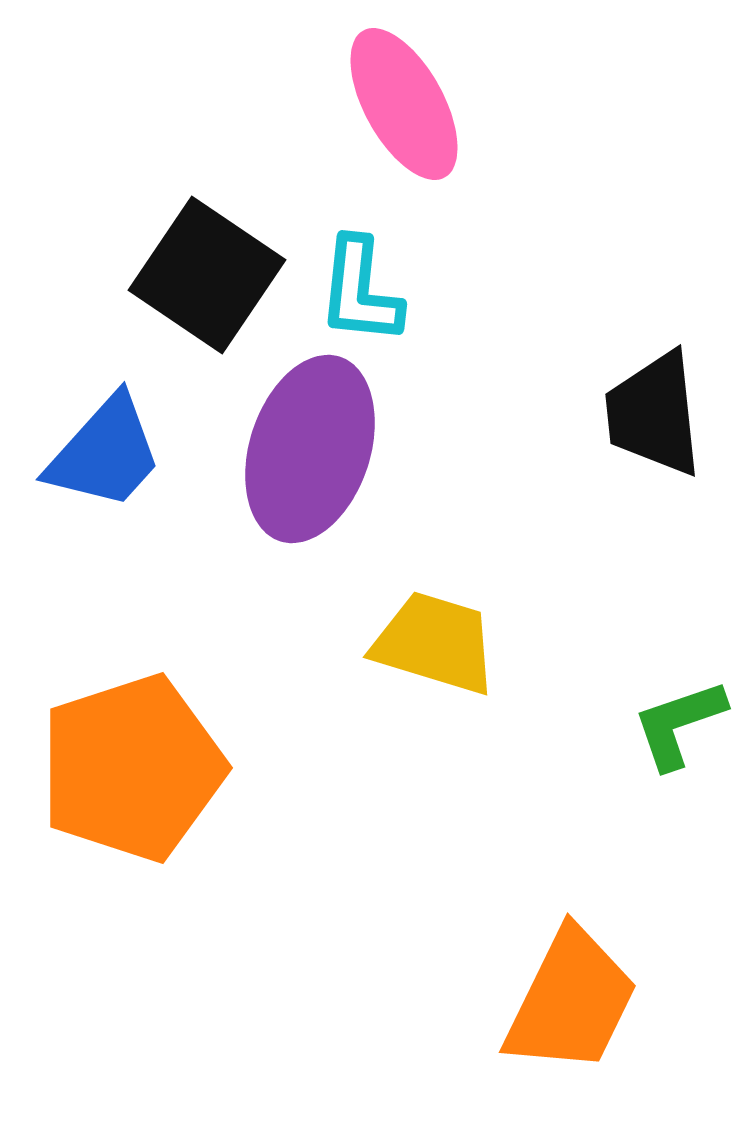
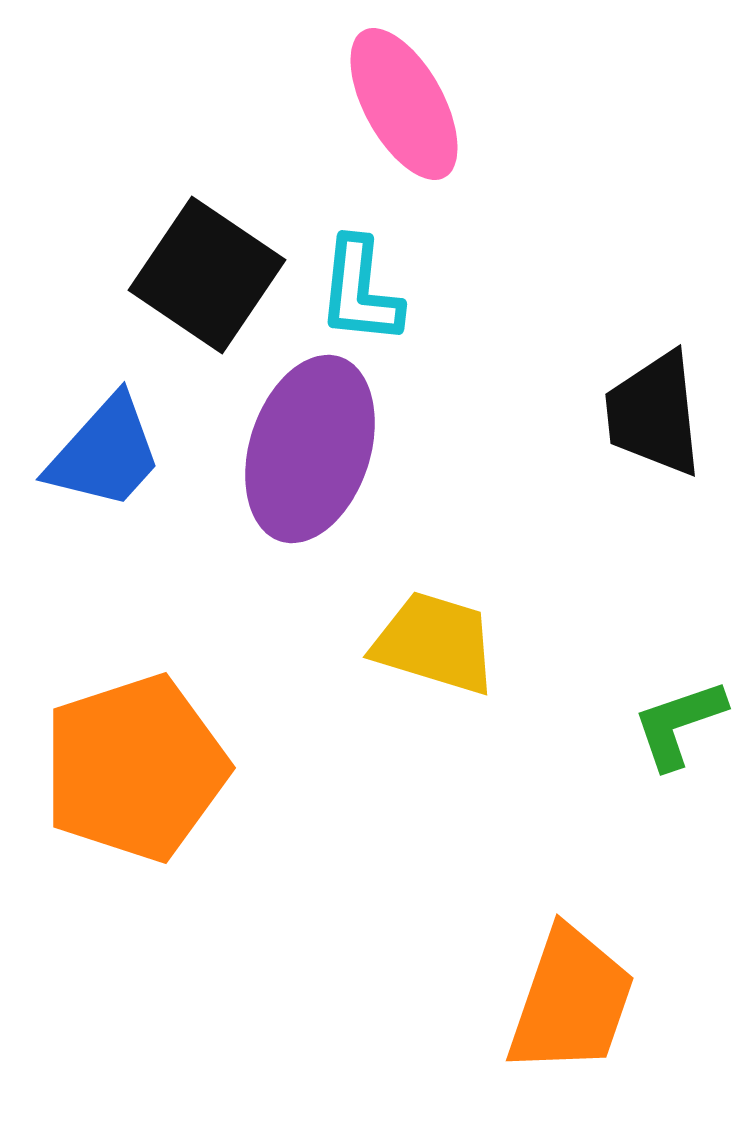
orange pentagon: moved 3 px right
orange trapezoid: rotated 7 degrees counterclockwise
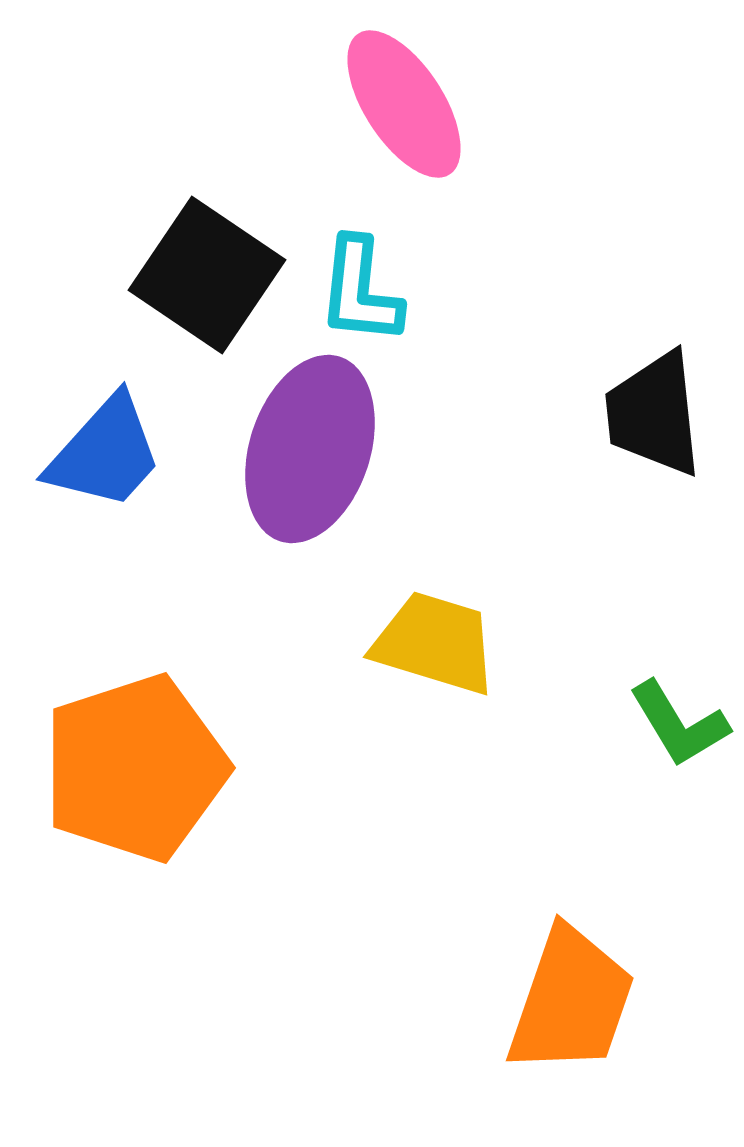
pink ellipse: rotated 4 degrees counterclockwise
green L-shape: rotated 102 degrees counterclockwise
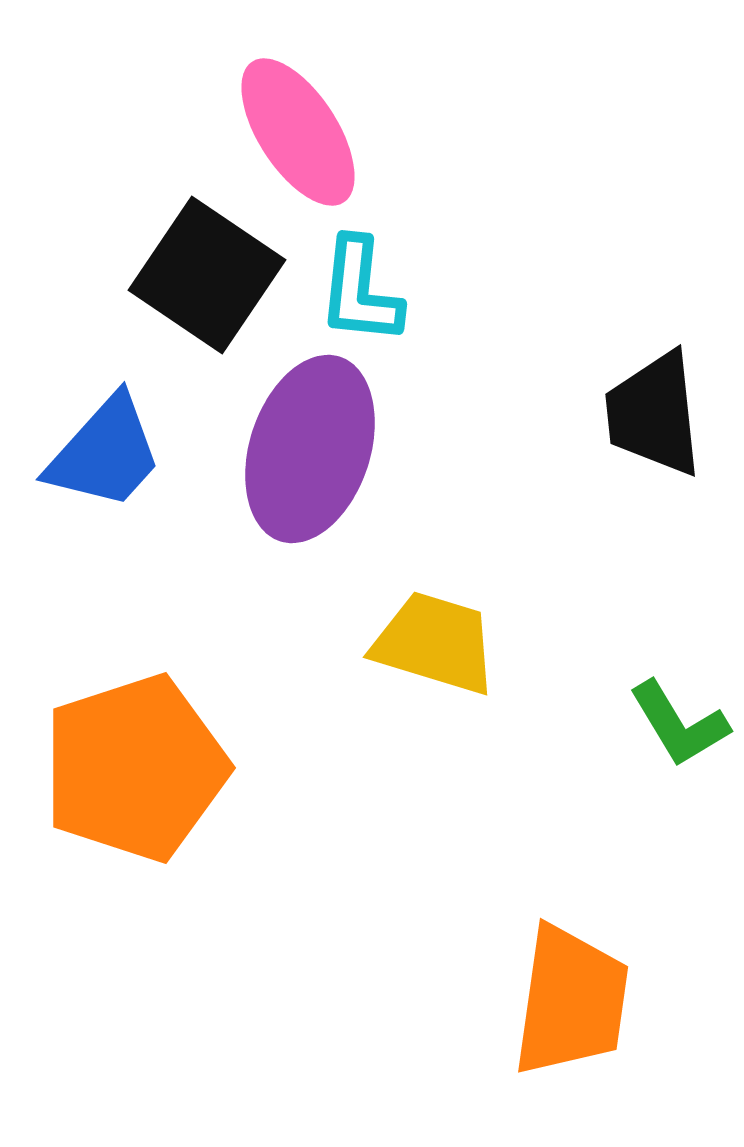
pink ellipse: moved 106 px left, 28 px down
orange trapezoid: rotated 11 degrees counterclockwise
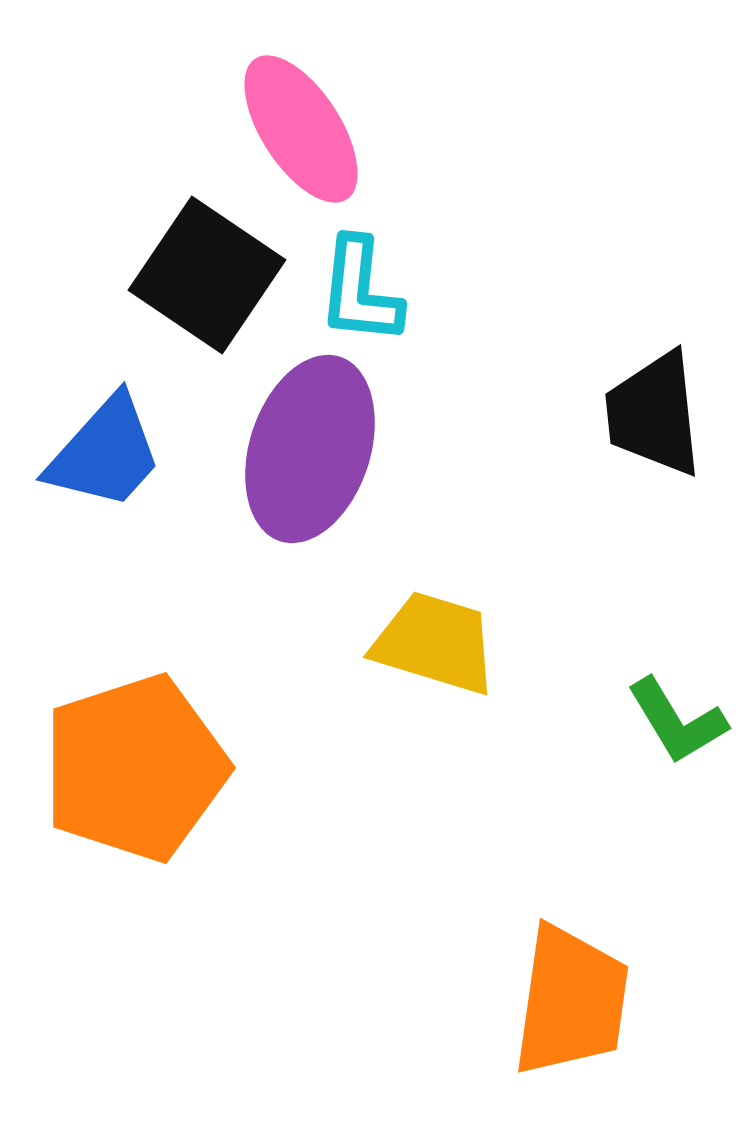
pink ellipse: moved 3 px right, 3 px up
green L-shape: moved 2 px left, 3 px up
